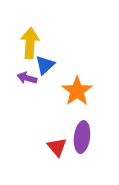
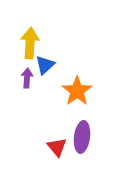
purple arrow: rotated 78 degrees clockwise
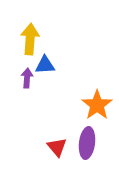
yellow arrow: moved 4 px up
blue triangle: rotated 40 degrees clockwise
orange star: moved 20 px right, 14 px down
purple ellipse: moved 5 px right, 6 px down
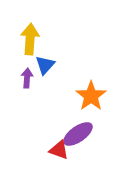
blue triangle: rotated 45 degrees counterclockwise
orange star: moved 6 px left, 9 px up
purple ellipse: moved 9 px left, 9 px up; rotated 48 degrees clockwise
red triangle: moved 2 px right, 3 px down; rotated 30 degrees counterclockwise
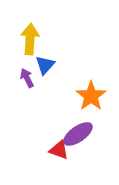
purple arrow: rotated 30 degrees counterclockwise
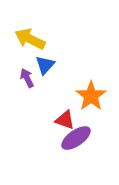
yellow arrow: rotated 68 degrees counterclockwise
purple ellipse: moved 2 px left, 4 px down
red triangle: moved 6 px right, 30 px up
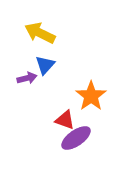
yellow arrow: moved 10 px right, 6 px up
purple arrow: rotated 102 degrees clockwise
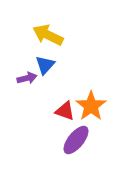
yellow arrow: moved 8 px right, 2 px down
orange star: moved 10 px down
red triangle: moved 9 px up
purple ellipse: moved 2 px down; rotated 16 degrees counterclockwise
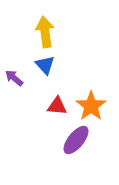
yellow arrow: moved 3 px left, 3 px up; rotated 56 degrees clockwise
blue triangle: rotated 25 degrees counterclockwise
purple arrow: moved 13 px left; rotated 126 degrees counterclockwise
red triangle: moved 8 px left, 5 px up; rotated 15 degrees counterclockwise
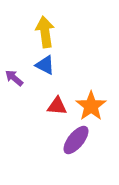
blue triangle: rotated 20 degrees counterclockwise
